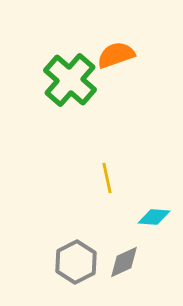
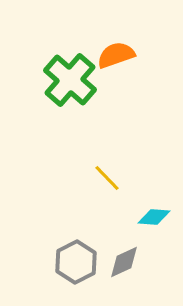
yellow line: rotated 32 degrees counterclockwise
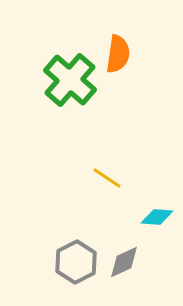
orange semicircle: moved 2 px right, 1 px up; rotated 117 degrees clockwise
yellow line: rotated 12 degrees counterclockwise
cyan diamond: moved 3 px right
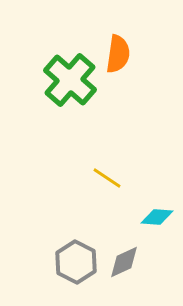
gray hexagon: rotated 6 degrees counterclockwise
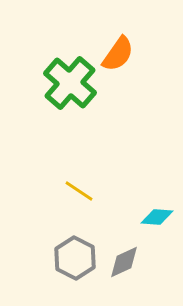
orange semicircle: rotated 27 degrees clockwise
green cross: moved 3 px down
yellow line: moved 28 px left, 13 px down
gray hexagon: moved 1 px left, 4 px up
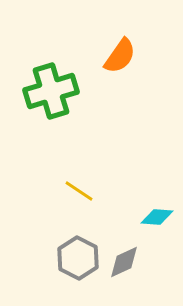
orange semicircle: moved 2 px right, 2 px down
green cross: moved 19 px left, 8 px down; rotated 32 degrees clockwise
gray hexagon: moved 3 px right
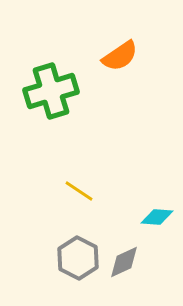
orange semicircle: rotated 21 degrees clockwise
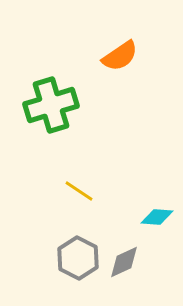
green cross: moved 14 px down
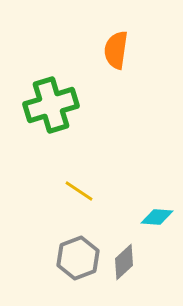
orange semicircle: moved 4 px left, 6 px up; rotated 132 degrees clockwise
gray hexagon: rotated 12 degrees clockwise
gray diamond: rotated 18 degrees counterclockwise
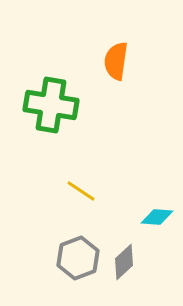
orange semicircle: moved 11 px down
green cross: rotated 26 degrees clockwise
yellow line: moved 2 px right
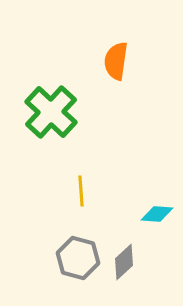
green cross: moved 7 px down; rotated 34 degrees clockwise
yellow line: rotated 52 degrees clockwise
cyan diamond: moved 3 px up
gray hexagon: rotated 24 degrees counterclockwise
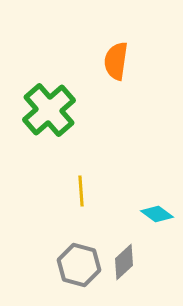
green cross: moved 2 px left, 2 px up; rotated 6 degrees clockwise
cyan diamond: rotated 32 degrees clockwise
gray hexagon: moved 1 px right, 7 px down
